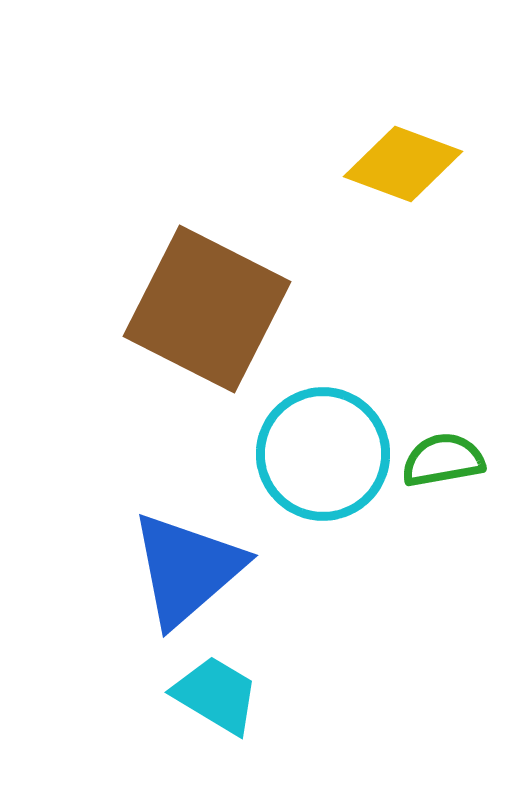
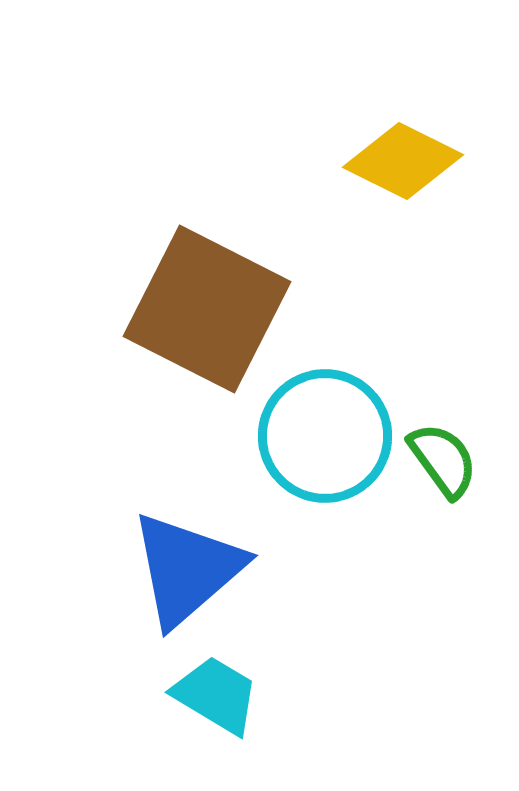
yellow diamond: moved 3 px up; rotated 6 degrees clockwise
cyan circle: moved 2 px right, 18 px up
green semicircle: rotated 64 degrees clockwise
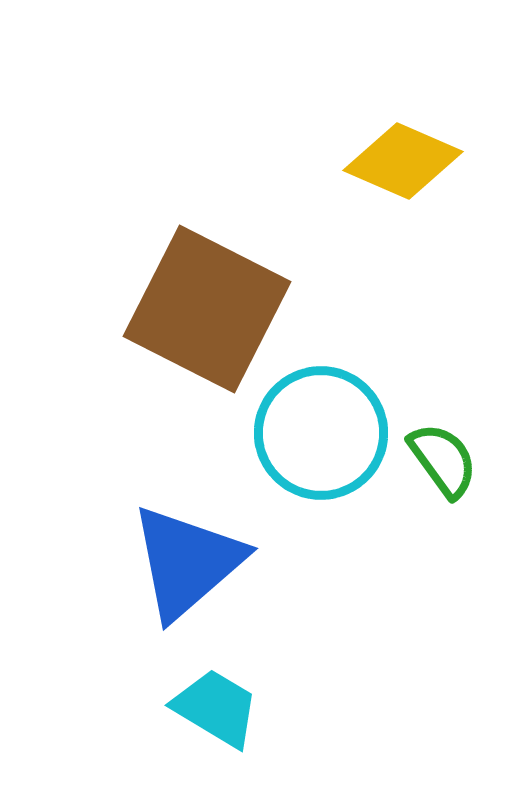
yellow diamond: rotated 3 degrees counterclockwise
cyan circle: moved 4 px left, 3 px up
blue triangle: moved 7 px up
cyan trapezoid: moved 13 px down
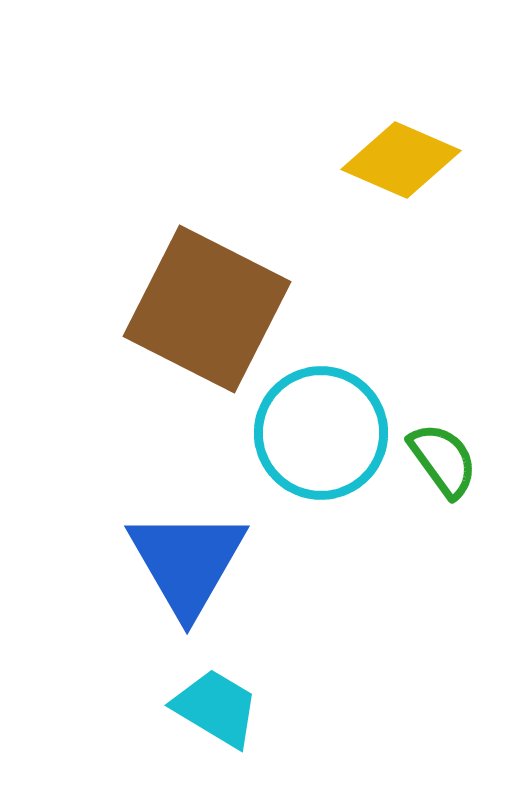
yellow diamond: moved 2 px left, 1 px up
blue triangle: rotated 19 degrees counterclockwise
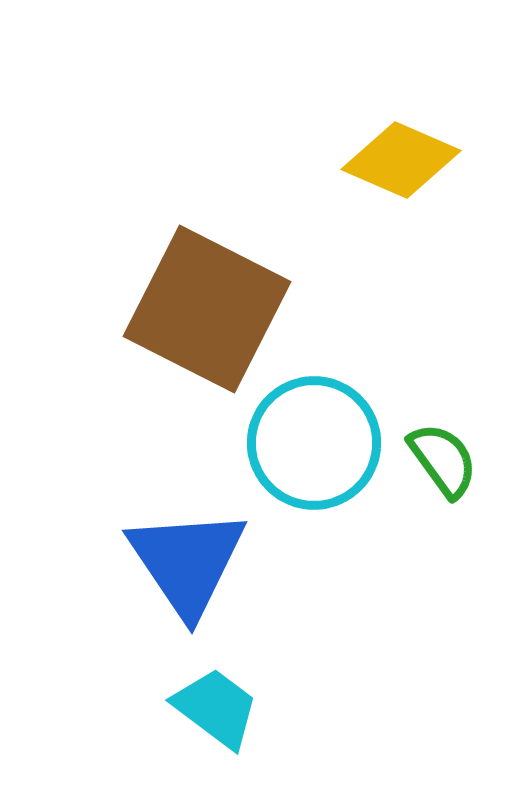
cyan circle: moved 7 px left, 10 px down
blue triangle: rotated 4 degrees counterclockwise
cyan trapezoid: rotated 6 degrees clockwise
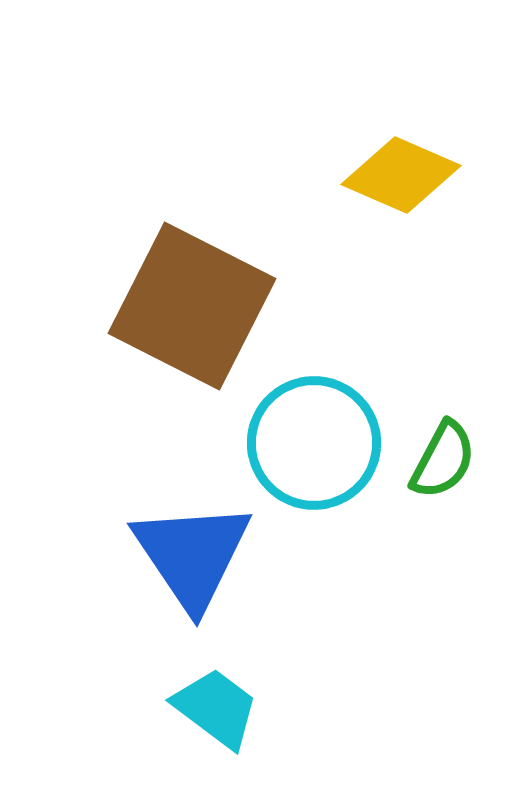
yellow diamond: moved 15 px down
brown square: moved 15 px left, 3 px up
green semicircle: rotated 64 degrees clockwise
blue triangle: moved 5 px right, 7 px up
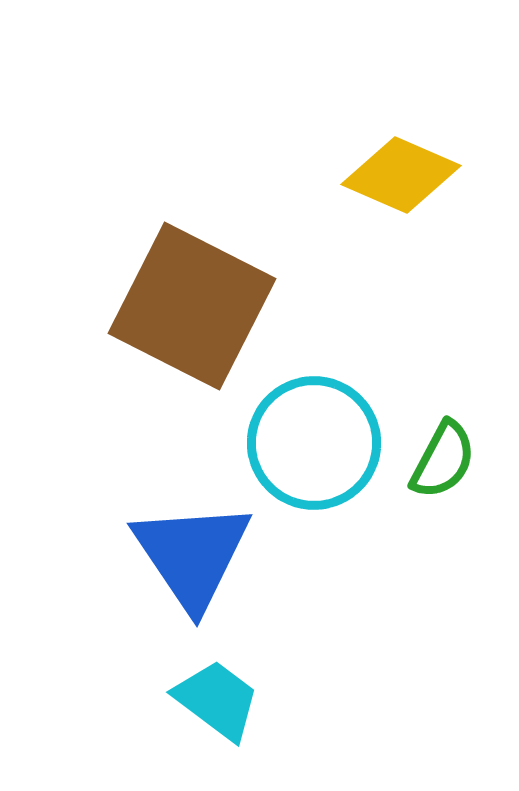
cyan trapezoid: moved 1 px right, 8 px up
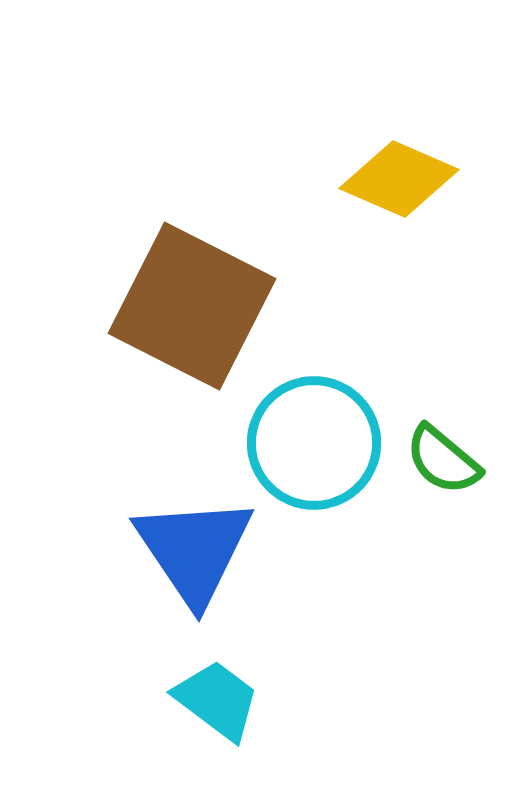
yellow diamond: moved 2 px left, 4 px down
green semicircle: rotated 102 degrees clockwise
blue triangle: moved 2 px right, 5 px up
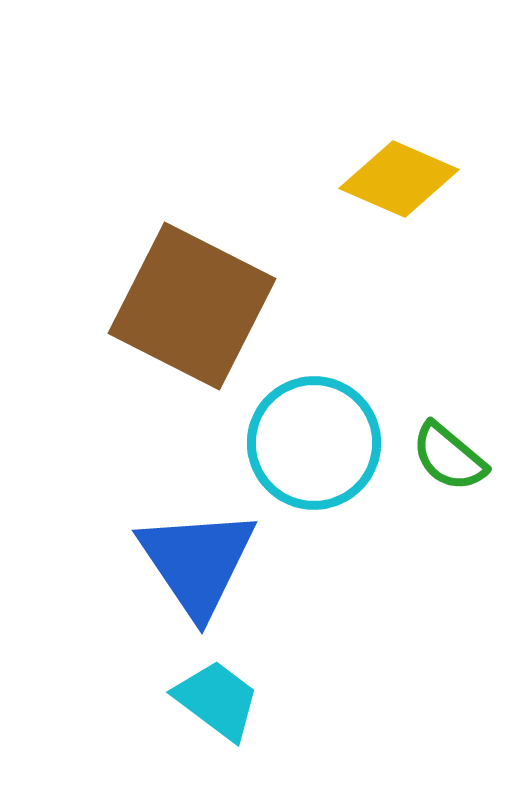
green semicircle: moved 6 px right, 3 px up
blue triangle: moved 3 px right, 12 px down
